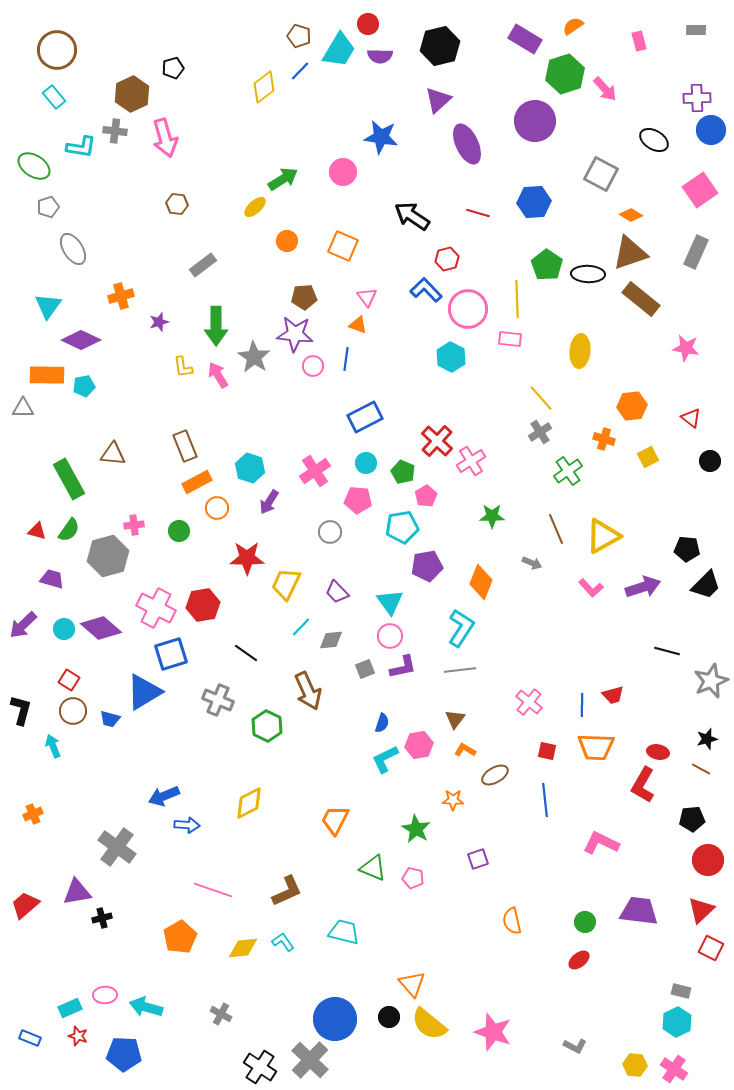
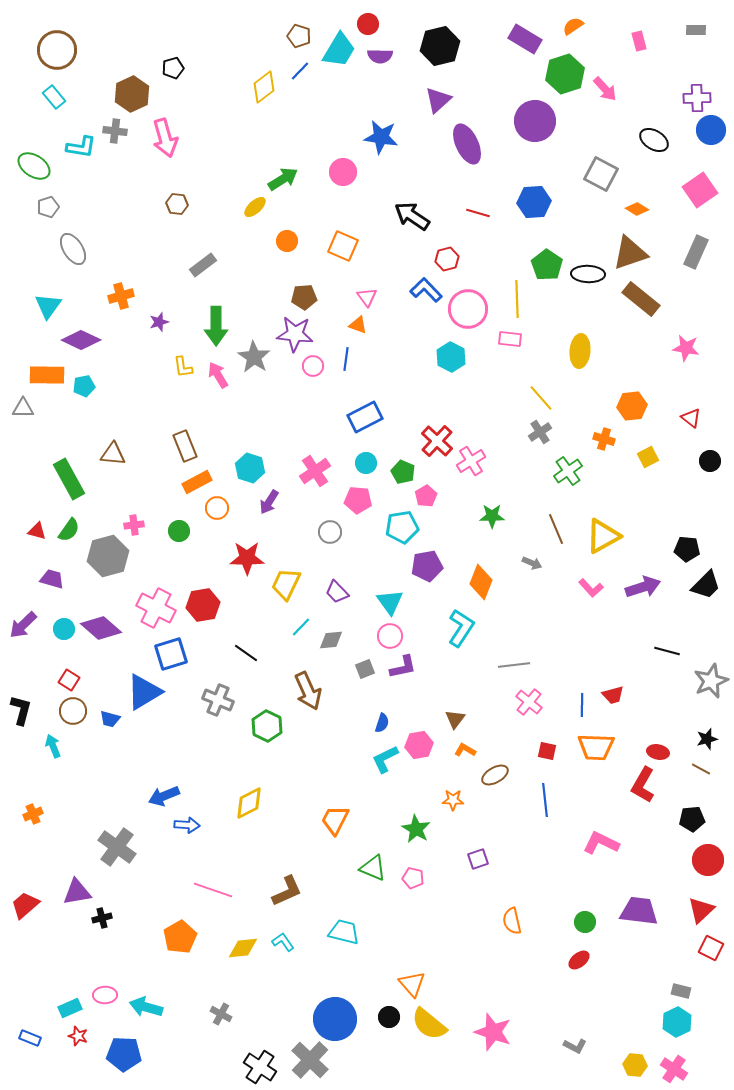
orange diamond at (631, 215): moved 6 px right, 6 px up
gray line at (460, 670): moved 54 px right, 5 px up
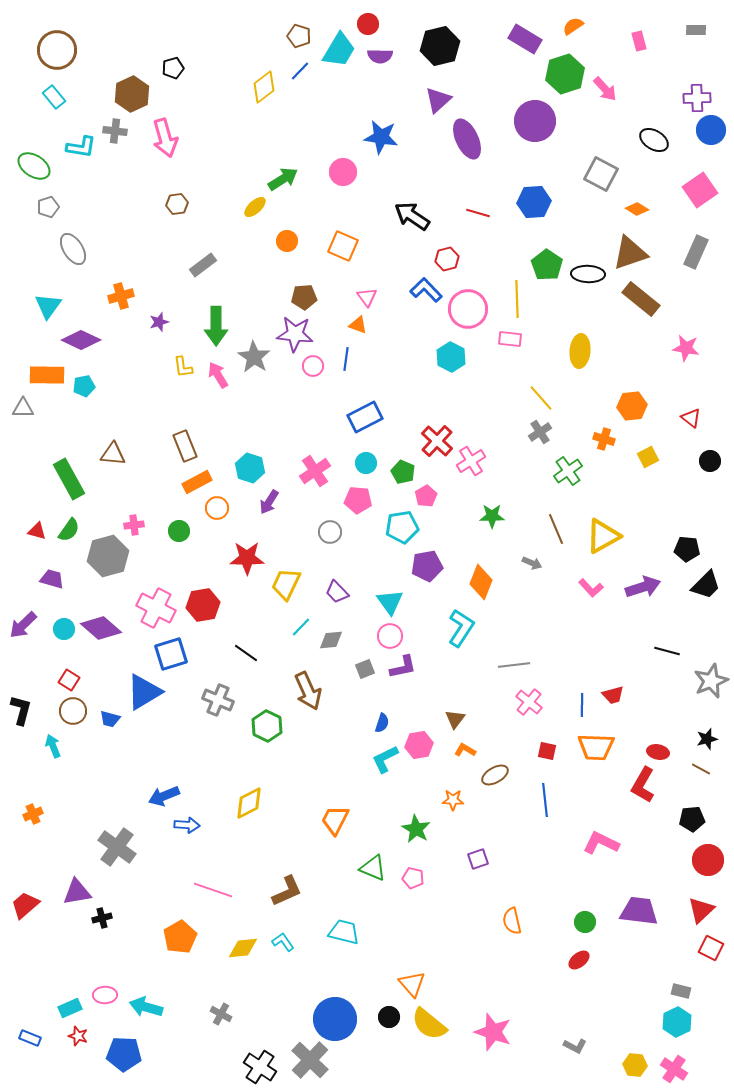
purple ellipse at (467, 144): moved 5 px up
brown hexagon at (177, 204): rotated 15 degrees counterclockwise
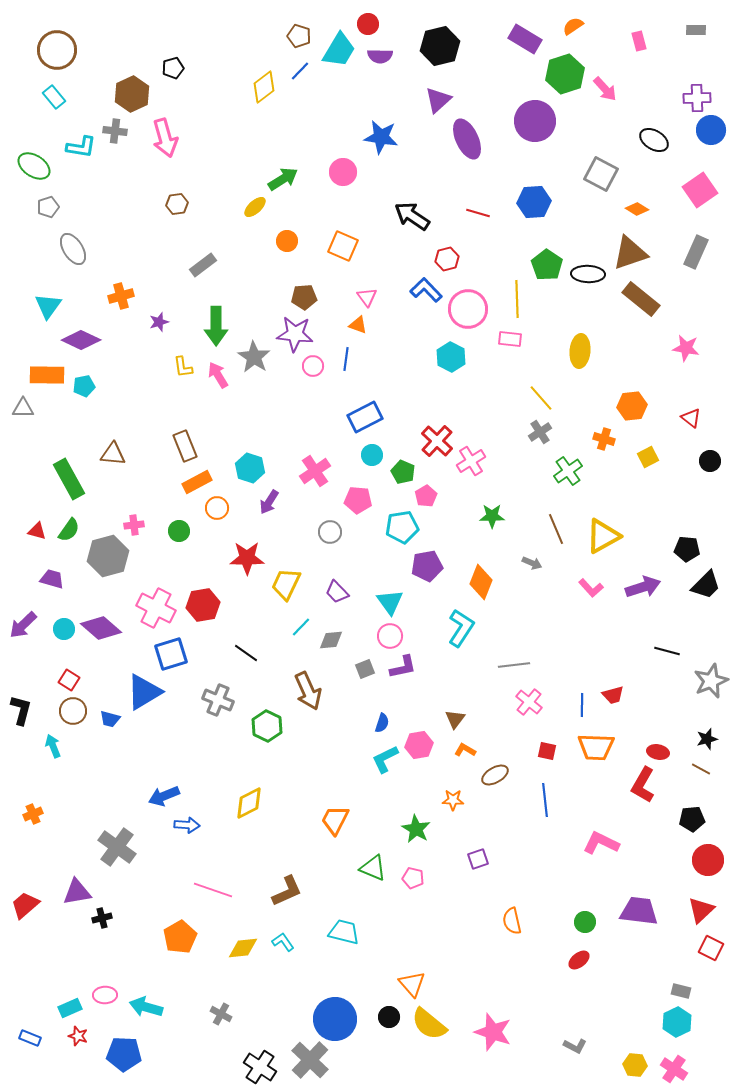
cyan circle at (366, 463): moved 6 px right, 8 px up
